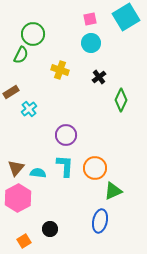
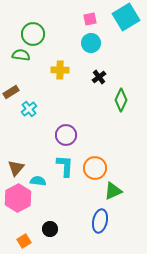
green semicircle: rotated 108 degrees counterclockwise
yellow cross: rotated 18 degrees counterclockwise
cyan semicircle: moved 8 px down
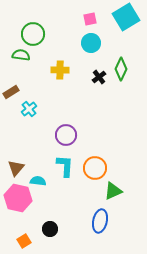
green diamond: moved 31 px up
pink hexagon: rotated 20 degrees counterclockwise
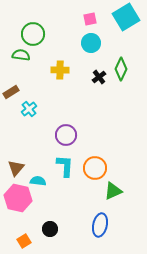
blue ellipse: moved 4 px down
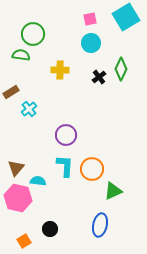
orange circle: moved 3 px left, 1 px down
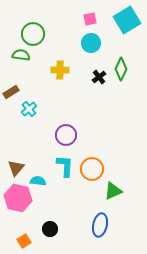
cyan square: moved 1 px right, 3 px down
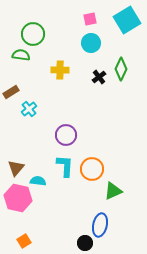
black circle: moved 35 px right, 14 px down
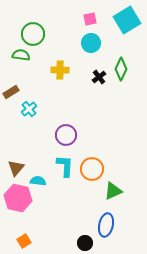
blue ellipse: moved 6 px right
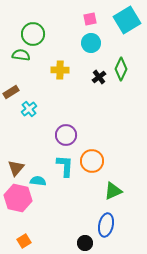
orange circle: moved 8 px up
